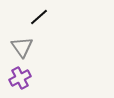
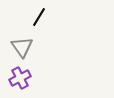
black line: rotated 18 degrees counterclockwise
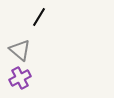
gray triangle: moved 2 px left, 3 px down; rotated 15 degrees counterclockwise
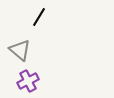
purple cross: moved 8 px right, 3 px down
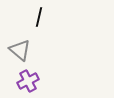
black line: rotated 18 degrees counterclockwise
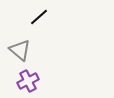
black line: rotated 36 degrees clockwise
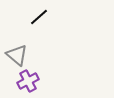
gray triangle: moved 3 px left, 5 px down
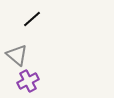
black line: moved 7 px left, 2 px down
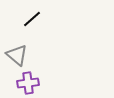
purple cross: moved 2 px down; rotated 20 degrees clockwise
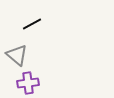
black line: moved 5 px down; rotated 12 degrees clockwise
